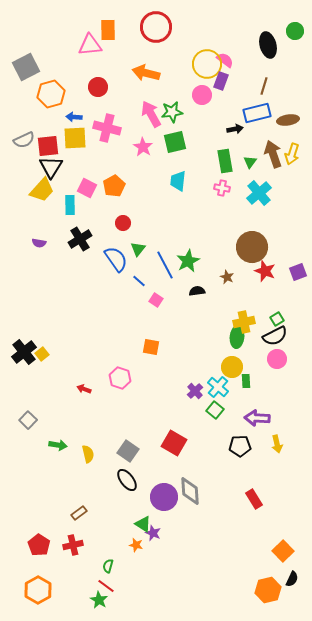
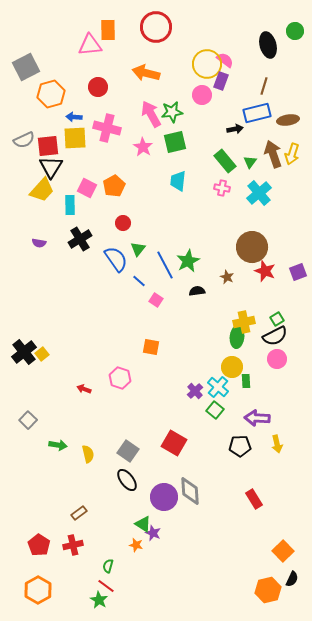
green rectangle at (225, 161): rotated 30 degrees counterclockwise
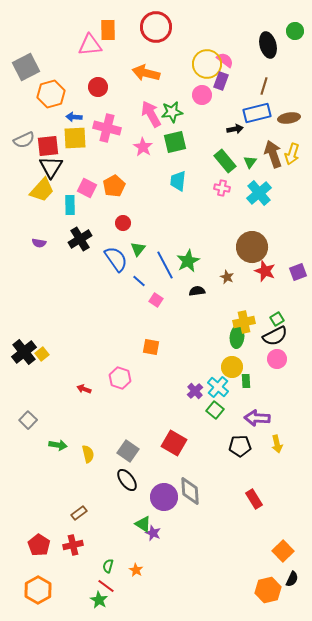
brown ellipse at (288, 120): moved 1 px right, 2 px up
orange star at (136, 545): moved 25 px down; rotated 16 degrees clockwise
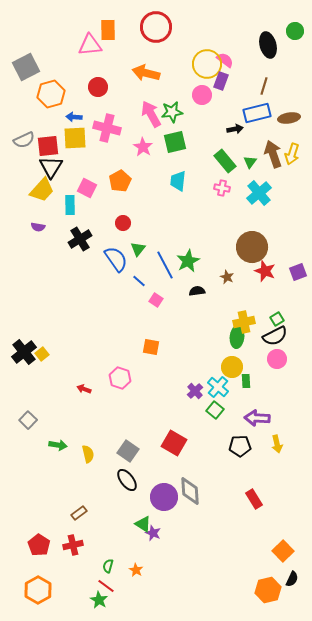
orange pentagon at (114, 186): moved 6 px right, 5 px up
purple semicircle at (39, 243): moved 1 px left, 16 px up
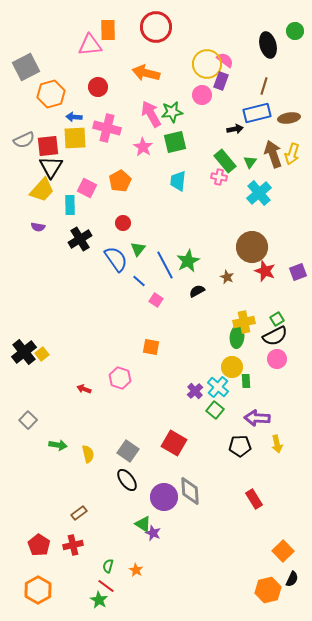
pink cross at (222, 188): moved 3 px left, 11 px up
black semicircle at (197, 291): rotated 21 degrees counterclockwise
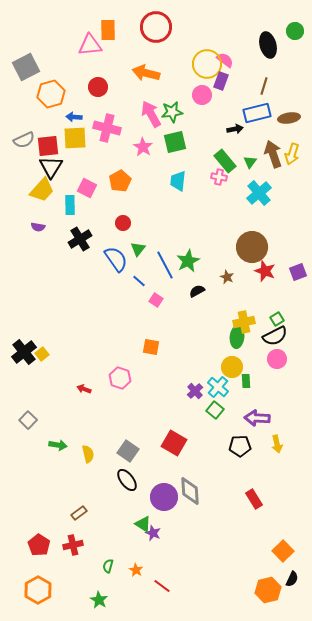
red line at (106, 586): moved 56 px right
